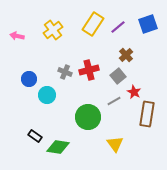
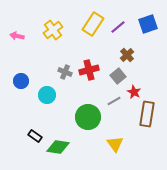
brown cross: moved 1 px right
blue circle: moved 8 px left, 2 px down
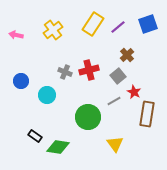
pink arrow: moved 1 px left, 1 px up
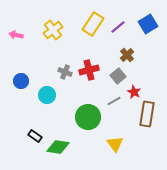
blue square: rotated 12 degrees counterclockwise
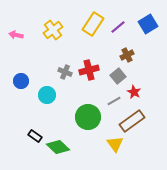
brown cross: rotated 16 degrees clockwise
brown rectangle: moved 15 px left, 7 px down; rotated 45 degrees clockwise
green diamond: rotated 35 degrees clockwise
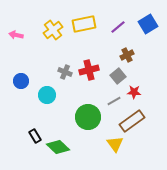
yellow rectangle: moved 9 px left; rotated 45 degrees clockwise
red star: rotated 24 degrees counterclockwise
black rectangle: rotated 24 degrees clockwise
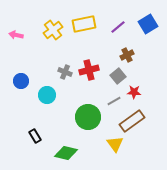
green diamond: moved 8 px right, 6 px down; rotated 30 degrees counterclockwise
